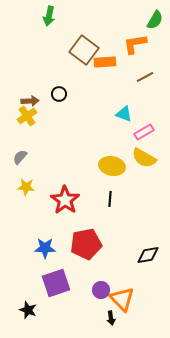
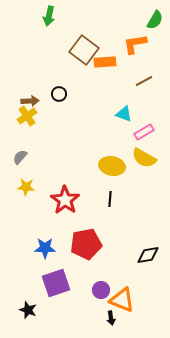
brown line: moved 1 px left, 4 px down
orange triangle: moved 1 px down; rotated 24 degrees counterclockwise
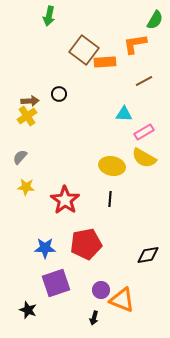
cyan triangle: rotated 18 degrees counterclockwise
black arrow: moved 17 px left; rotated 24 degrees clockwise
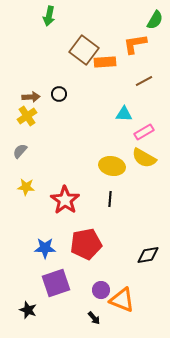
brown arrow: moved 1 px right, 4 px up
gray semicircle: moved 6 px up
black arrow: rotated 56 degrees counterclockwise
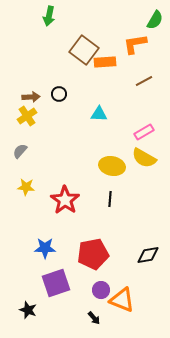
cyan triangle: moved 25 px left
red pentagon: moved 7 px right, 10 px down
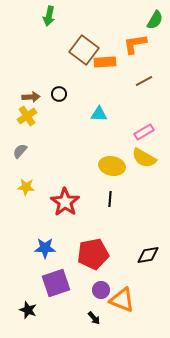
red star: moved 2 px down
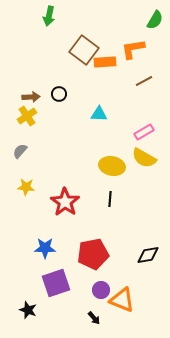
orange L-shape: moved 2 px left, 5 px down
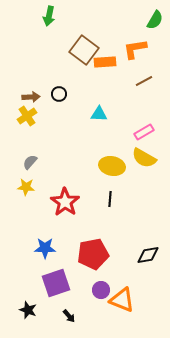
orange L-shape: moved 2 px right
gray semicircle: moved 10 px right, 11 px down
black arrow: moved 25 px left, 2 px up
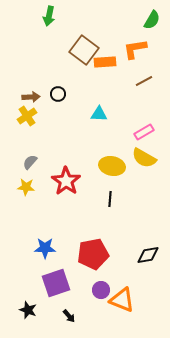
green semicircle: moved 3 px left
black circle: moved 1 px left
red star: moved 1 px right, 21 px up
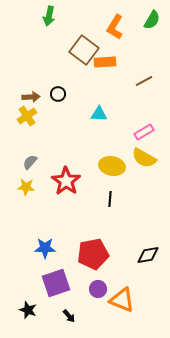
orange L-shape: moved 20 px left, 22 px up; rotated 50 degrees counterclockwise
purple circle: moved 3 px left, 1 px up
